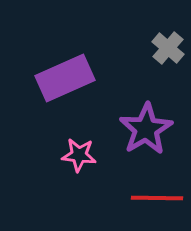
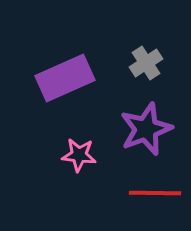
gray cross: moved 22 px left, 15 px down; rotated 16 degrees clockwise
purple star: rotated 10 degrees clockwise
red line: moved 2 px left, 5 px up
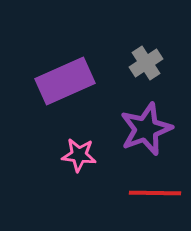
purple rectangle: moved 3 px down
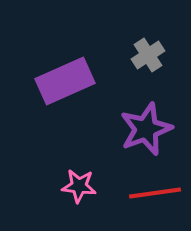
gray cross: moved 2 px right, 8 px up
pink star: moved 31 px down
red line: rotated 9 degrees counterclockwise
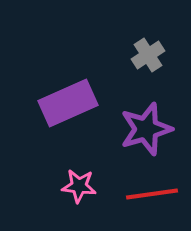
purple rectangle: moved 3 px right, 22 px down
purple star: rotated 4 degrees clockwise
red line: moved 3 px left, 1 px down
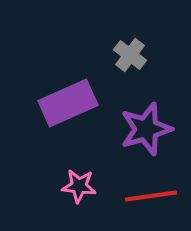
gray cross: moved 18 px left; rotated 20 degrees counterclockwise
red line: moved 1 px left, 2 px down
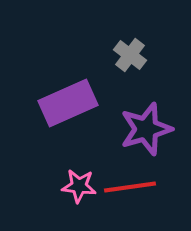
red line: moved 21 px left, 9 px up
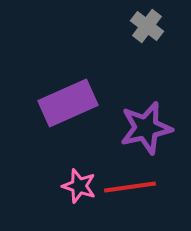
gray cross: moved 17 px right, 29 px up
purple star: moved 1 px up; rotated 4 degrees clockwise
pink star: rotated 12 degrees clockwise
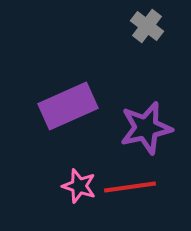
purple rectangle: moved 3 px down
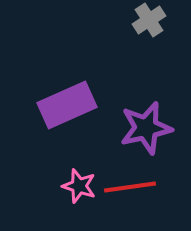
gray cross: moved 2 px right, 6 px up; rotated 20 degrees clockwise
purple rectangle: moved 1 px left, 1 px up
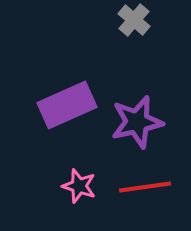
gray cross: moved 15 px left; rotated 16 degrees counterclockwise
purple star: moved 9 px left, 6 px up
red line: moved 15 px right
